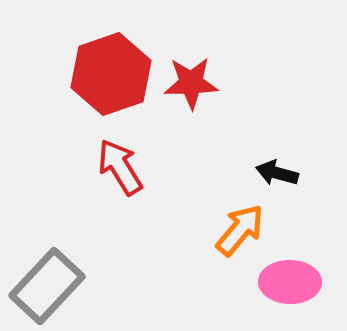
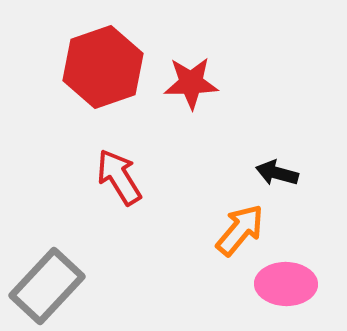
red hexagon: moved 8 px left, 7 px up
red arrow: moved 1 px left, 10 px down
pink ellipse: moved 4 px left, 2 px down
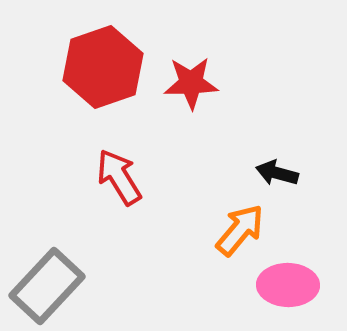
pink ellipse: moved 2 px right, 1 px down
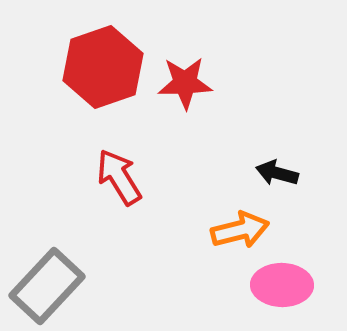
red star: moved 6 px left
orange arrow: rotated 36 degrees clockwise
pink ellipse: moved 6 px left
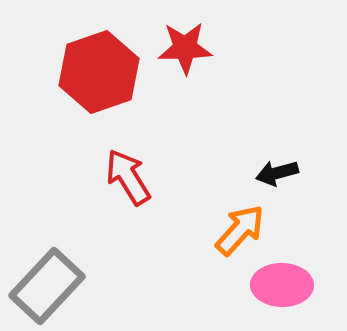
red hexagon: moved 4 px left, 5 px down
red star: moved 35 px up
black arrow: rotated 30 degrees counterclockwise
red arrow: moved 9 px right
orange arrow: rotated 34 degrees counterclockwise
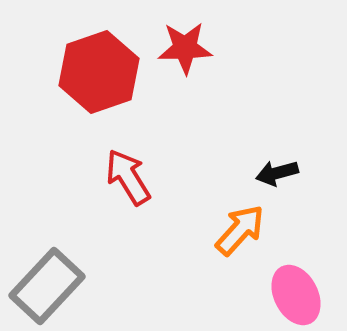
pink ellipse: moved 14 px right, 10 px down; rotated 62 degrees clockwise
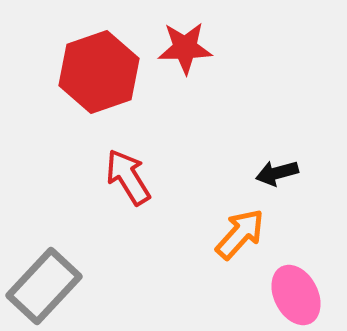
orange arrow: moved 4 px down
gray rectangle: moved 3 px left
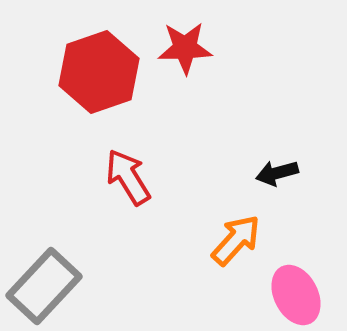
orange arrow: moved 4 px left, 6 px down
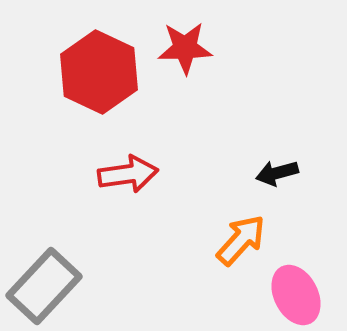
red hexagon: rotated 16 degrees counterclockwise
red arrow: moved 3 px up; rotated 114 degrees clockwise
orange arrow: moved 5 px right
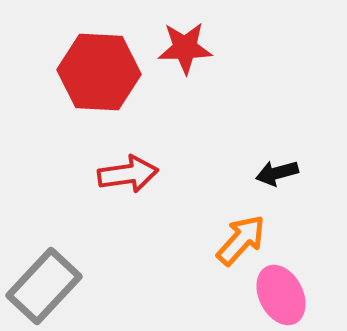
red hexagon: rotated 22 degrees counterclockwise
pink ellipse: moved 15 px left
